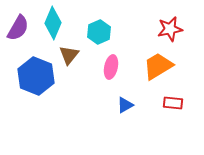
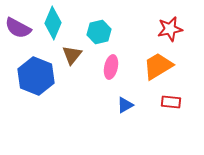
purple semicircle: rotated 88 degrees clockwise
cyan hexagon: rotated 10 degrees clockwise
brown triangle: moved 3 px right
red rectangle: moved 2 px left, 1 px up
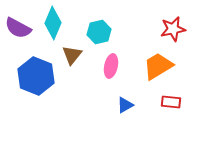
red star: moved 3 px right
pink ellipse: moved 1 px up
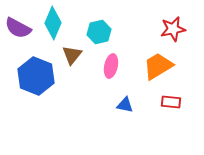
blue triangle: rotated 42 degrees clockwise
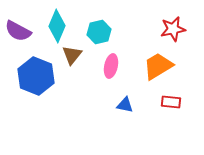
cyan diamond: moved 4 px right, 3 px down
purple semicircle: moved 3 px down
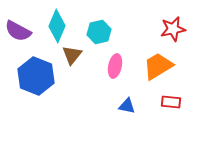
pink ellipse: moved 4 px right
blue triangle: moved 2 px right, 1 px down
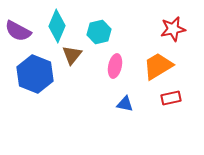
blue hexagon: moved 1 px left, 2 px up
red rectangle: moved 4 px up; rotated 18 degrees counterclockwise
blue triangle: moved 2 px left, 2 px up
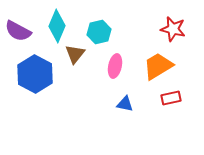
red star: rotated 25 degrees clockwise
brown triangle: moved 3 px right, 1 px up
blue hexagon: rotated 6 degrees clockwise
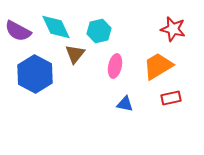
cyan diamond: moved 1 px left, 1 px down; rotated 48 degrees counterclockwise
cyan hexagon: moved 1 px up
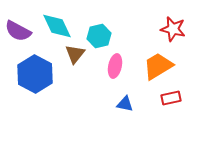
cyan diamond: moved 1 px right, 1 px up
cyan hexagon: moved 5 px down
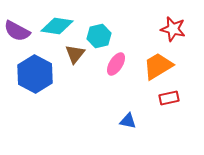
cyan diamond: rotated 56 degrees counterclockwise
purple semicircle: moved 1 px left
pink ellipse: moved 1 px right, 2 px up; rotated 20 degrees clockwise
red rectangle: moved 2 px left
blue triangle: moved 3 px right, 17 px down
